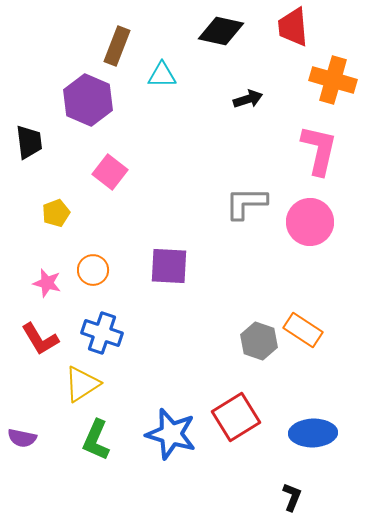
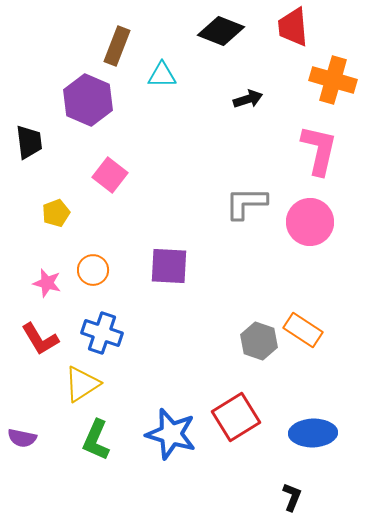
black diamond: rotated 9 degrees clockwise
pink square: moved 3 px down
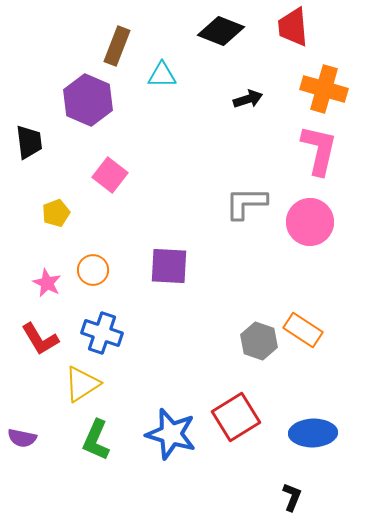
orange cross: moved 9 px left, 9 px down
pink star: rotated 12 degrees clockwise
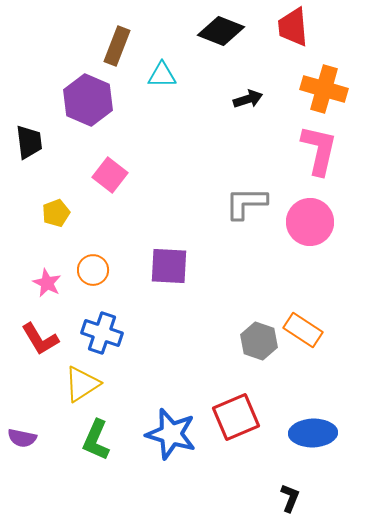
red square: rotated 9 degrees clockwise
black L-shape: moved 2 px left, 1 px down
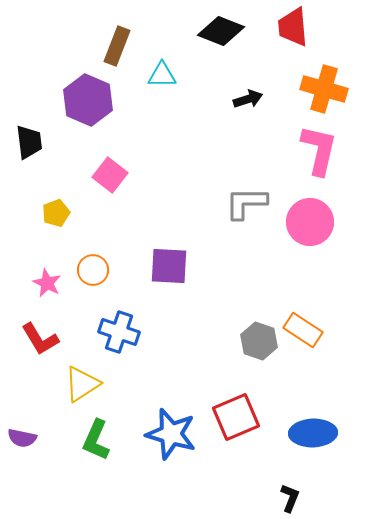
blue cross: moved 17 px right, 1 px up
